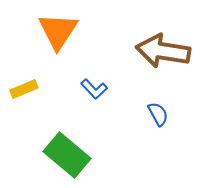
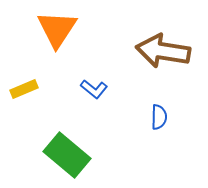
orange triangle: moved 1 px left, 2 px up
blue L-shape: rotated 8 degrees counterclockwise
blue semicircle: moved 1 px right, 3 px down; rotated 30 degrees clockwise
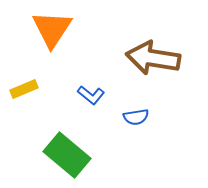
orange triangle: moved 5 px left
brown arrow: moved 10 px left, 7 px down
blue L-shape: moved 3 px left, 6 px down
blue semicircle: moved 23 px left; rotated 80 degrees clockwise
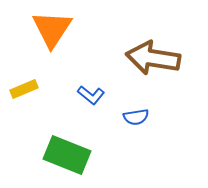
green rectangle: rotated 18 degrees counterclockwise
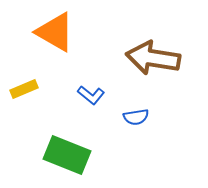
orange triangle: moved 3 px right, 3 px down; rotated 33 degrees counterclockwise
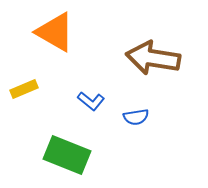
blue L-shape: moved 6 px down
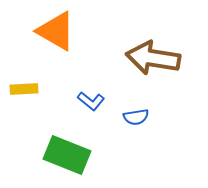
orange triangle: moved 1 px right, 1 px up
yellow rectangle: rotated 20 degrees clockwise
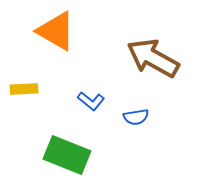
brown arrow: rotated 20 degrees clockwise
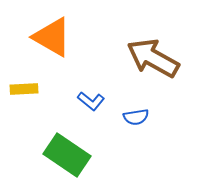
orange triangle: moved 4 px left, 6 px down
green rectangle: rotated 12 degrees clockwise
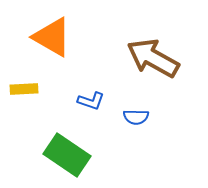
blue L-shape: rotated 20 degrees counterclockwise
blue semicircle: rotated 10 degrees clockwise
